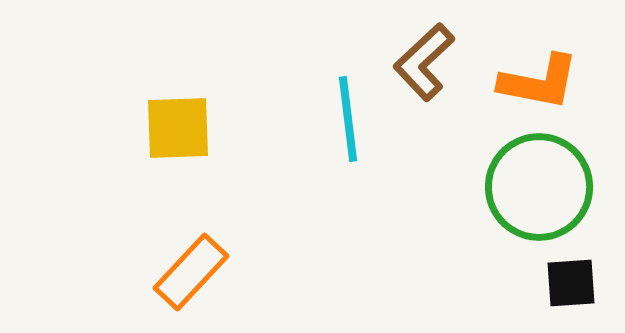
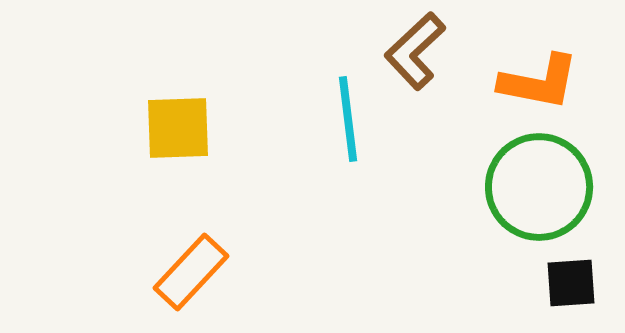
brown L-shape: moved 9 px left, 11 px up
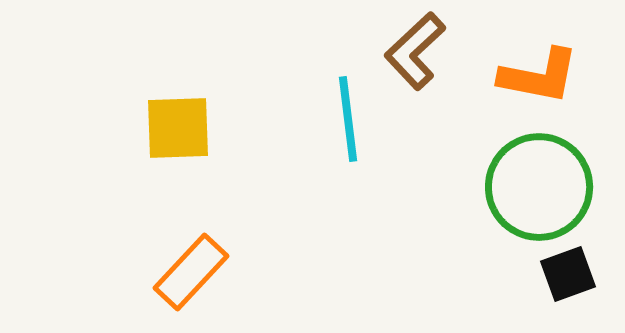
orange L-shape: moved 6 px up
black square: moved 3 px left, 9 px up; rotated 16 degrees counterclockwise
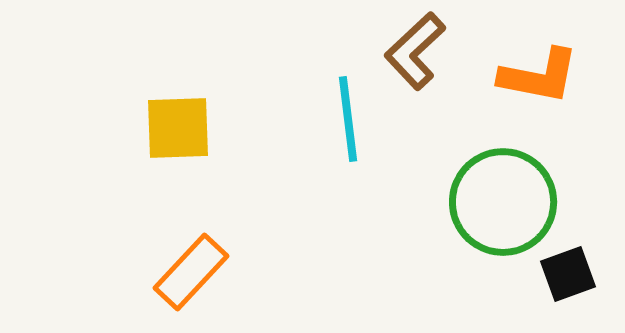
green circle: moved 36 px left, 15 px down
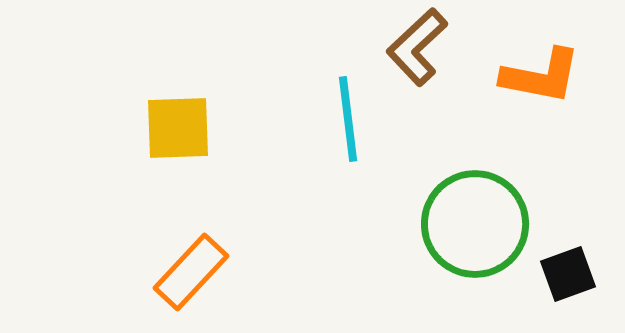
brown L-shape: moved 2 px right, 4 px up
orange L-shape: moved 2 px right
green circle: moved 28 px left, 22 px down
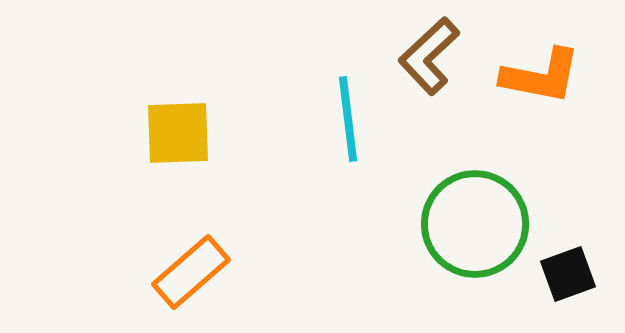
brown L-shape: moved 12 px right, 9 px down
yellow square: moved 5 px down
orange rectangle: rotated 6 degrees clockwise
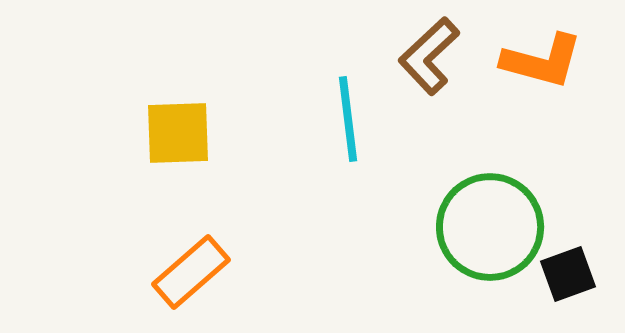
orange L-shape: moved 1 px right, 15 px up; rotated 4 degrees clockwise
green circle: moved 15 px right, 3 px down
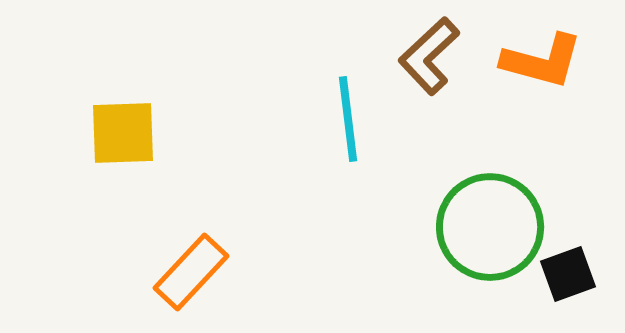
yellow square: moved 55 px left
orange rectangle: rotated 6 degrees counterclockwise
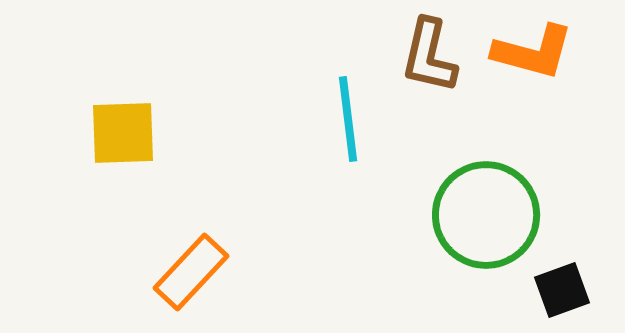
brown L-shape: rotated 34 degrees counterclockwise
orange L-shape: moved 9 px left, 9 px up
green circle: moved 4 px left, 12 px up
black square: moved 6 px left, 16 px down
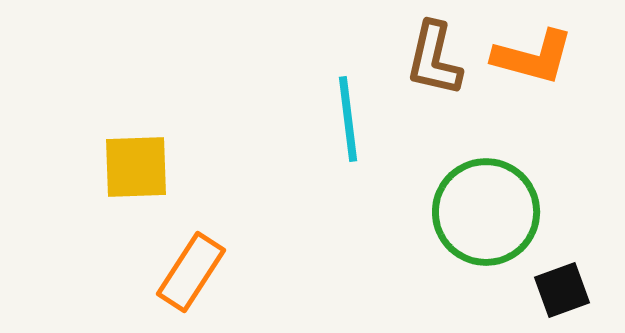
orange L-shape: moved 5 px down
brown L-shape: moved 5 px right, 3 px down
yellow square: moved 13 px right, 34 px down
green circle: moved 3 px up
orange rectangle: rotated 10 degrees counterclockwise
